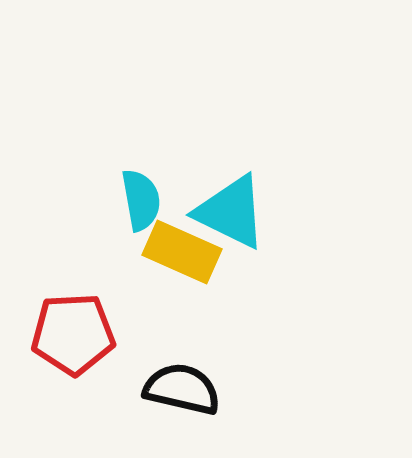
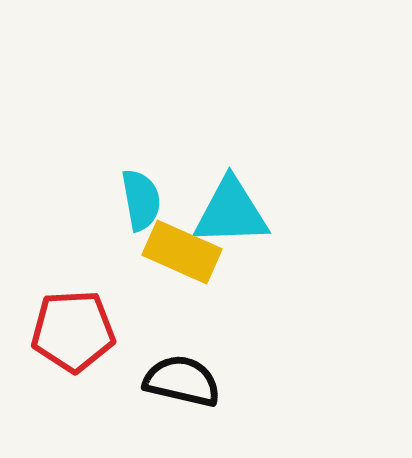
cyan triangle: rotated 28 degrees counterclockwise
red pentagon: moved 3 px up
black semicircle: moved 8 px up
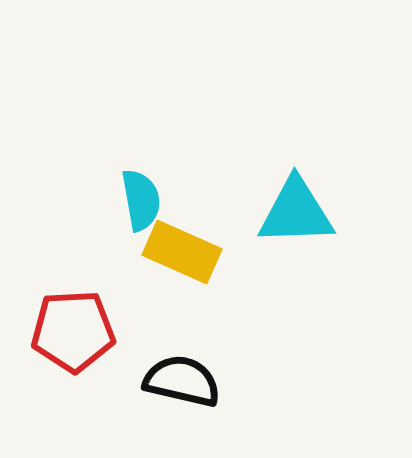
cyan triangle: moved 65 px right
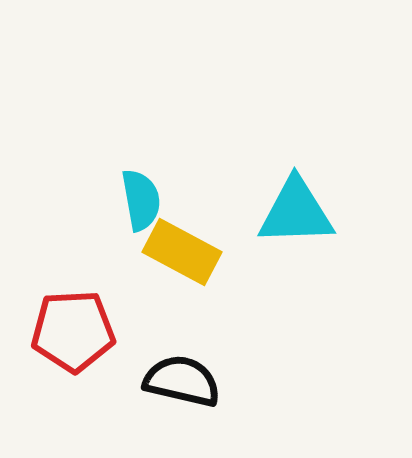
yellow rectangle: rotated 4 degrees clockwise
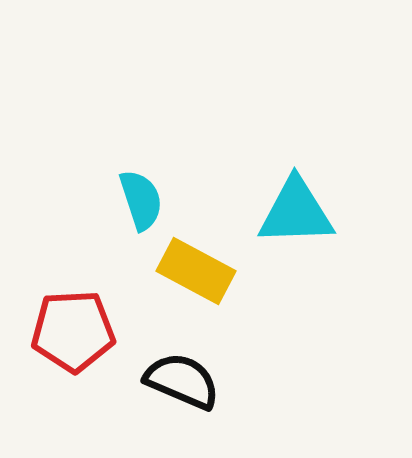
cyan semicircle: rotated 8 degrees counterclockwise
yellow rectangle: moved 14 px right, 19 px down
black semicircle: rotated 10 degrees clockwise
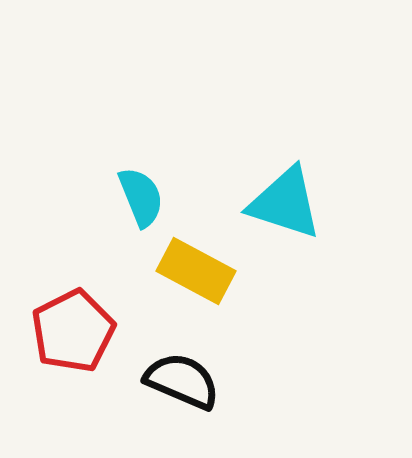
cyan semicircle: moved 3 px up; rotated 4 degrees counterclockwise
cyan triangle: moved 11 px left, 9 px up; rotated 20 degrees clockwise
red pentagon: rotated 24 degrees counterclockwise
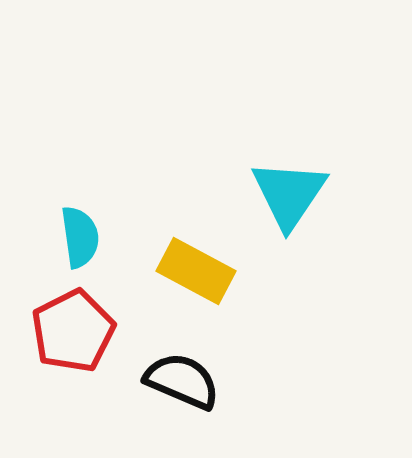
cyan semicircle: moved 61 px left, 40 px down; rotated 14 degrees clockwise
cyan triangle: moved 4 px right, 9 px up; rotated 46 degrees clockwise
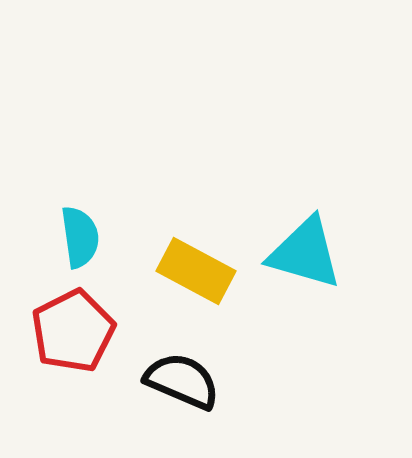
cyan triangle: moved 16 px right, 59 px down; rotated 48 degrees counterclockwise
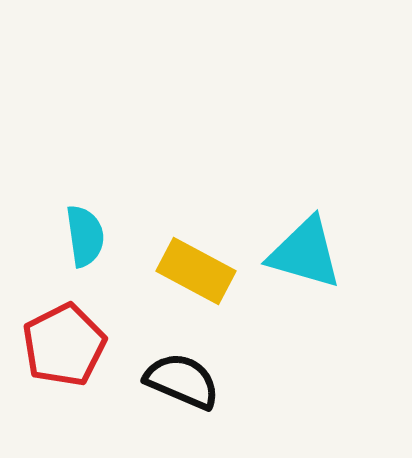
cyan semicircle: moved 5 px right, 1 px up
red pentagon: moved 9 px left, 14 px down
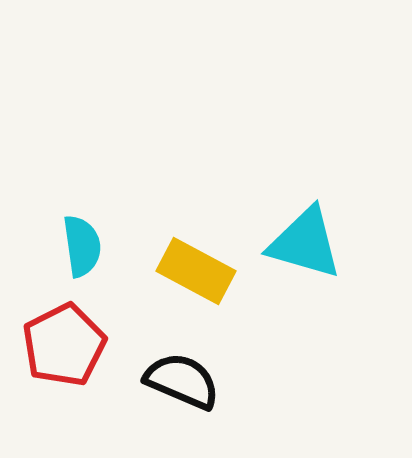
cyan semicircle: moved 3 px left, 10 px down
cyan triangle: moved 10 px up
